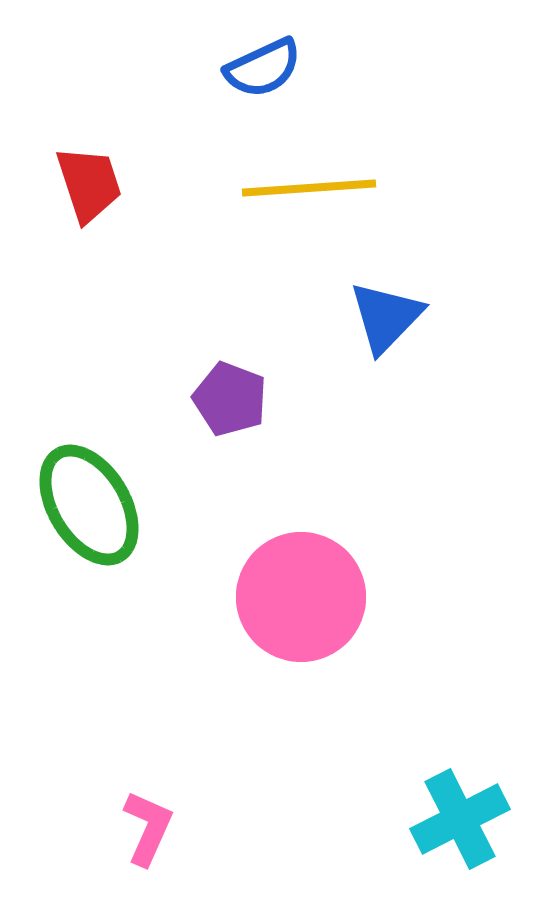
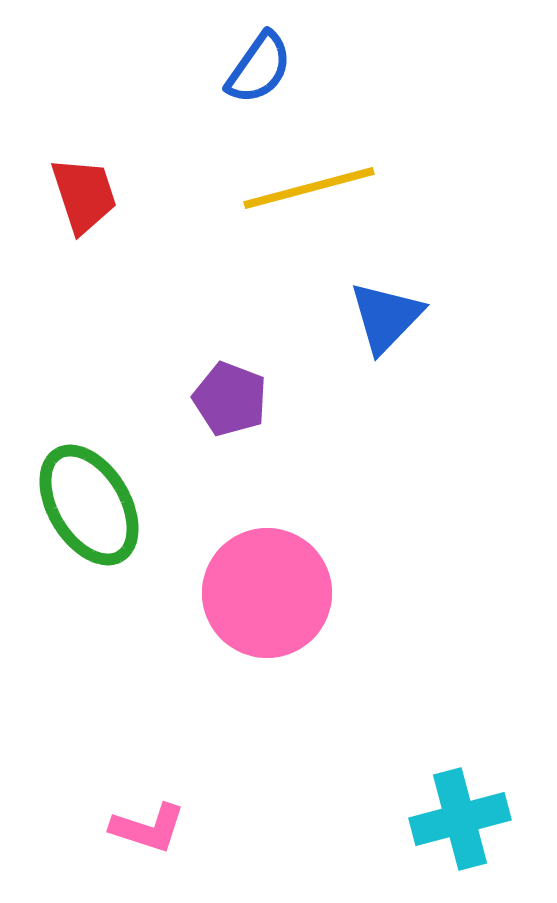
blue semicircle: moved 4 px left; rotated 30 degrees counterclockwise
red trapezoid: moved 5 px left, 11 px down
yellow line: rotated 11 degrees counterclockwise
pink circle: moved 34 px left, 4 px up
cyan cross: rotated 12 degrees clockwise
pink L-shape: rotated 84 degrees clockwise
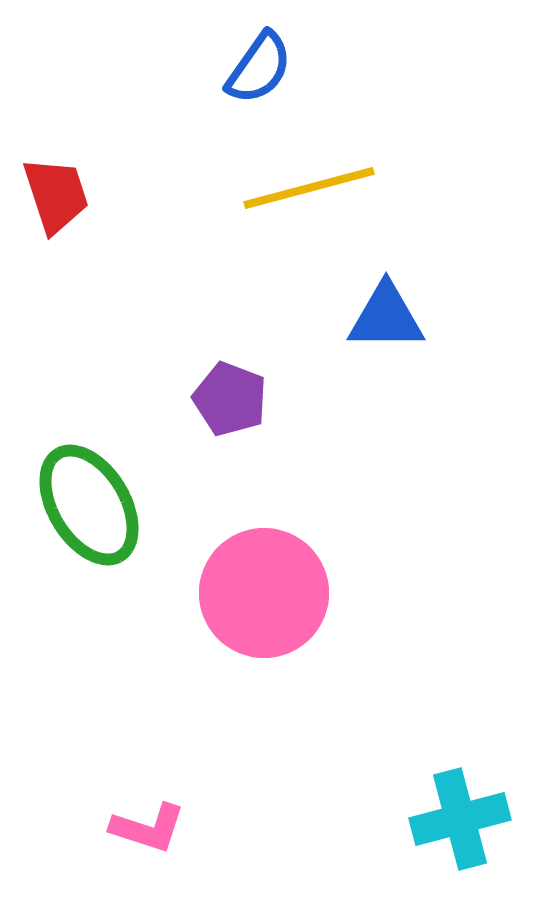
red trapezoid: moved 28 px left
blue triangle: rotated 46 degrees clockwise
pink circle: moved 3 px left
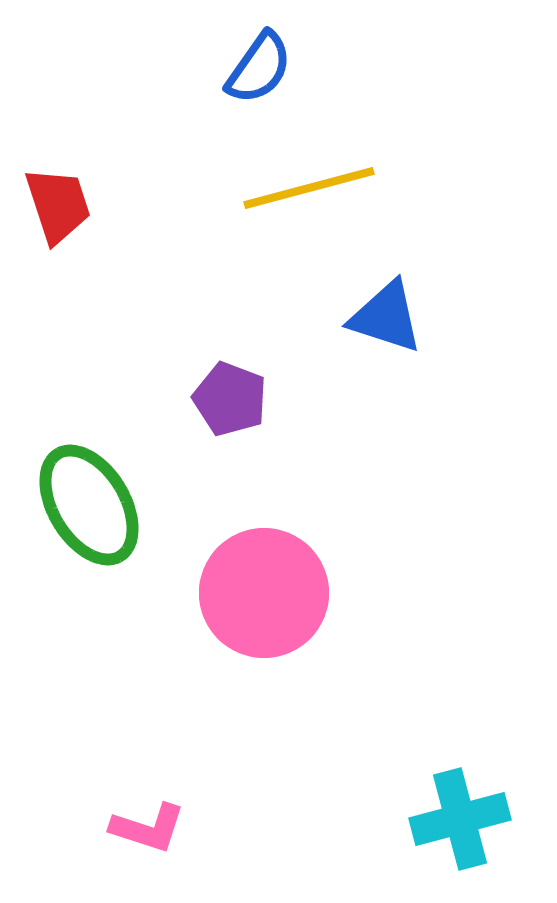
red trapezoid: moved 2 px right, 10 px down
blue triangle: rotated 18 degrees clockwise
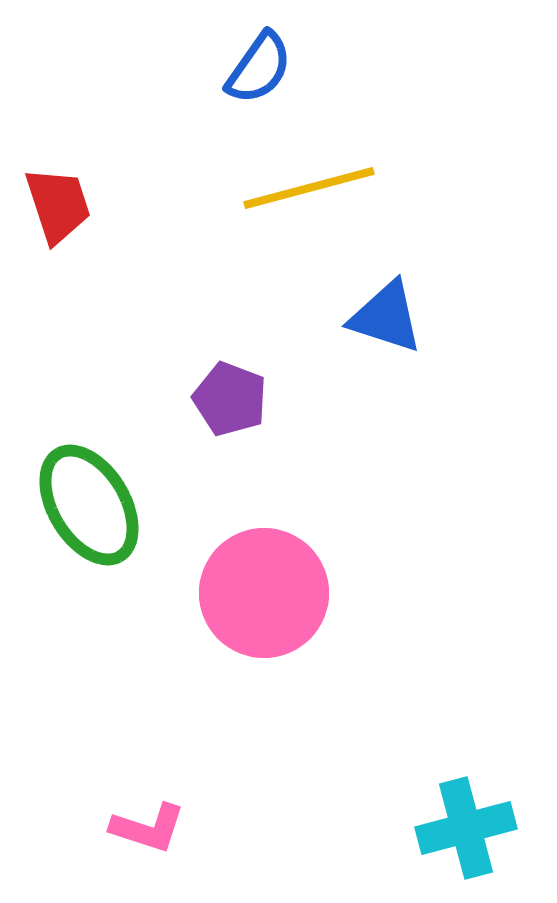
cyan cross: moved 6 px right, 9 px down
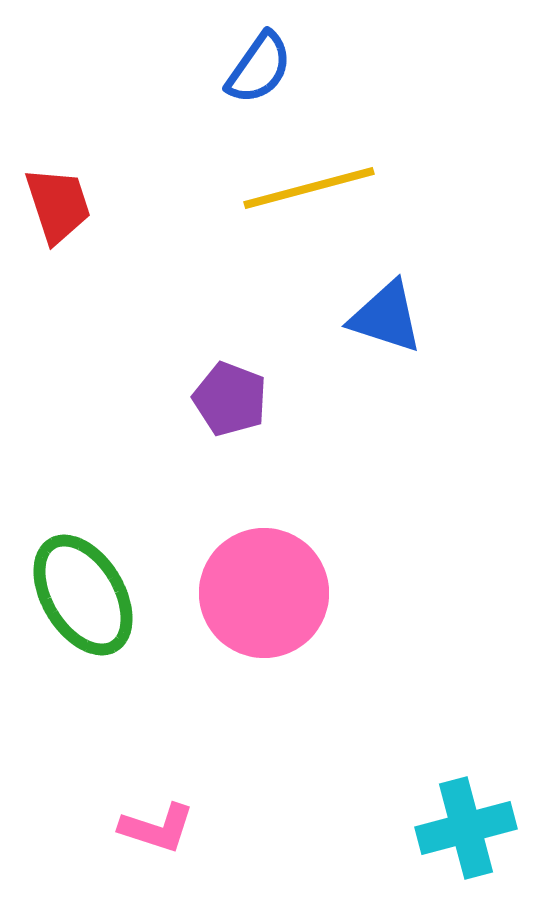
green ellipse: moved 6 px left, 90 px down
pink L-shape: moved 9 px right
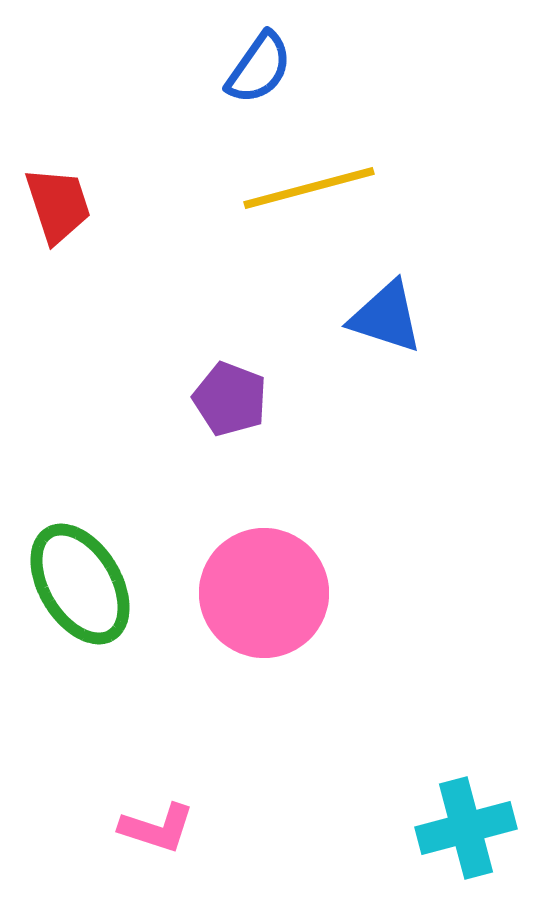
green ellipse: moved 3 px left, 11 px up
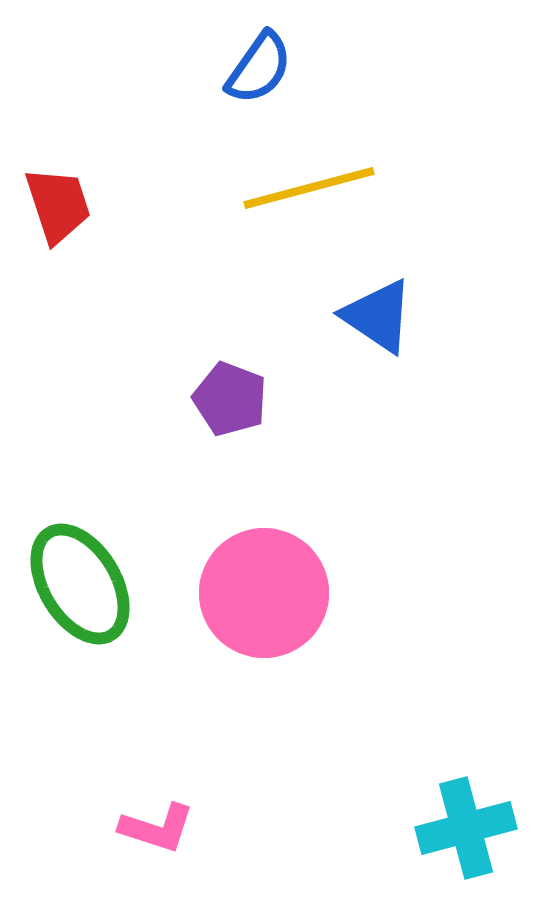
blue triangle: moved 8 px left, 1 px up; rotated 16 degrees clockwise
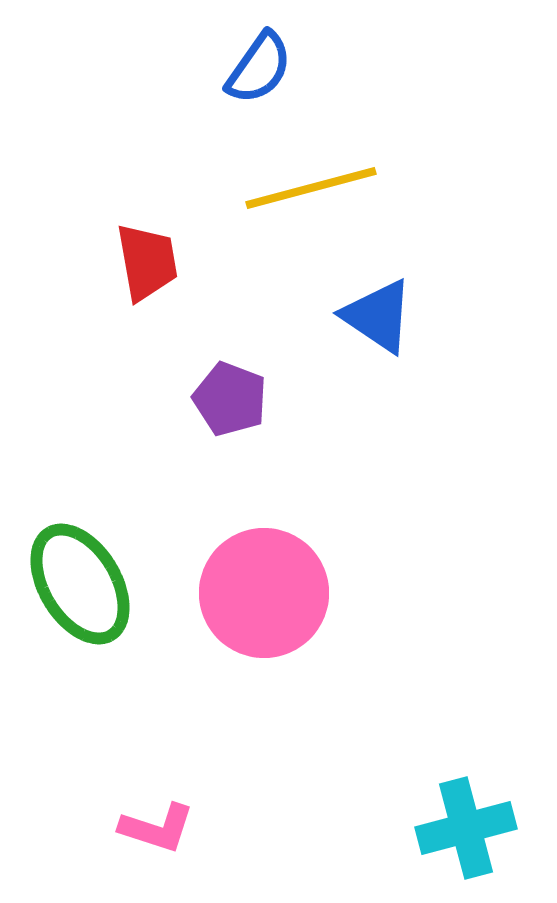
yellow line: moved 2 px right
red trapezoid: moved 89 px right, 57 px down; rotated 8 degrees clockwise
